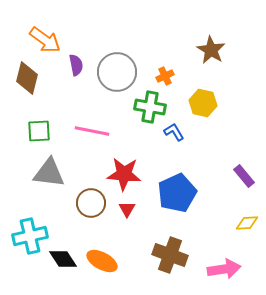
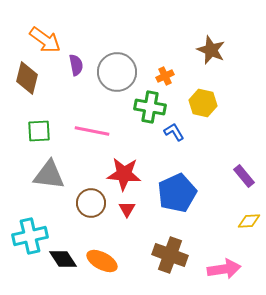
brown star: rotated 8 degrees counterclockwise
gray triangle: moved 2 px down
yellow diamond: moved 2 px right, 2 px up
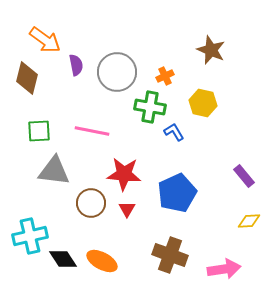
gray triangle: moved 5 px right, 4 px up
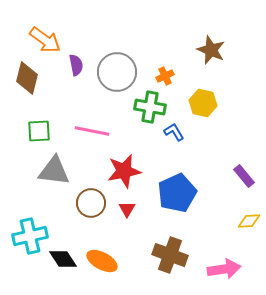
red star: moved 3 px up; rotated 16 degrees counterclockwise
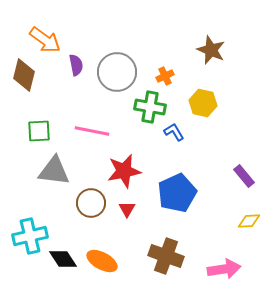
brown diamond: moved 3 px left, 3 px up
brown cross: moved 4 px left, 1 px down
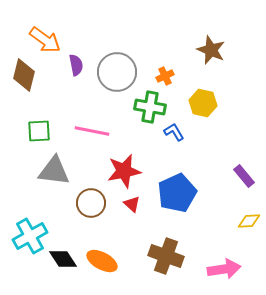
red triangle: moved 5 px right, 5 px up; rotated 18 degrees counterclockwise
cyan cross: rotated 16 degrees counterclockwise
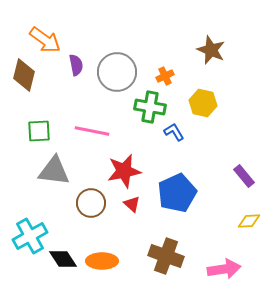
orange ellipse: rotated 28 degrees counterclockwise
